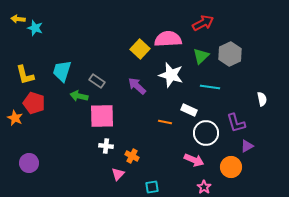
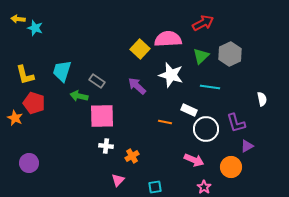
white circle: moved 4 px up
orange cross: rotated 32 degrees clockwise
pink triangle: moved 6 px down
cyan square: moved 3 px right
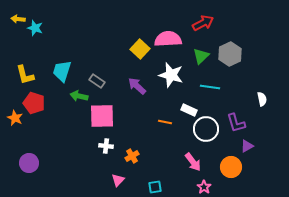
pink arrow: moved 1 px left, 2 px down; rotated 30 degrees clockwise
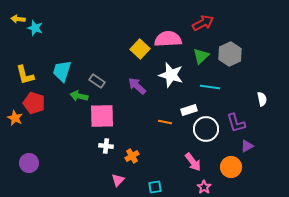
white rectangle: rotated 42 degrees counterclockwise
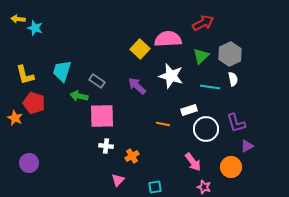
white star: moved 1 px down
white semicircle: moved 29 px left, 20 px up
orange line: moved 2 px left, 2 px down
pink star: rotated 16 degrees counterclockwise
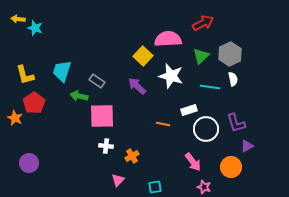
yellow square: moved 3 px right, 7 px down
red pentagon: rotated 20 degrees clockwise
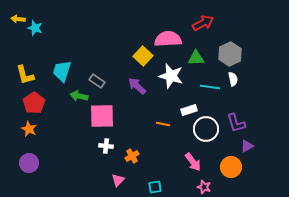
green triangle: moved 5 px left, 2 px down; rotated 42 degrees clockwise
orange star: moved 14 px right, 11 px down
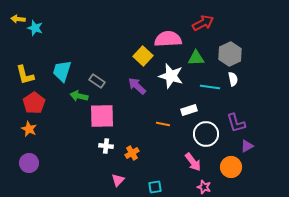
white circle: moved 5 px down
orange cross: moved 3 px up
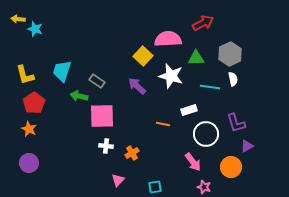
cyan star: moved 1 px down
